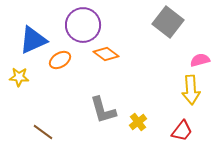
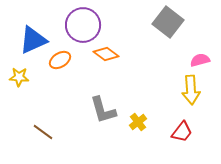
red trapezoid: moved 1 px down
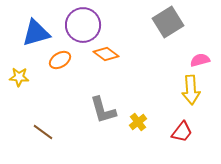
gray square: rotated 20 degrees clockwise
blue triangle: moved 3 px right, 7 px up; rotated 8 degrees clockwise
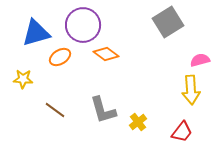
orange ellipse: moved 3 px up
yellow star: moved 4 px right, 2 px down
brown line: moved 12 px right, 22 px up
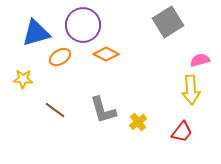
orange diamond: rotated 10 degrees counterclockwise
